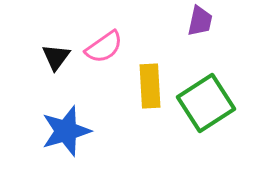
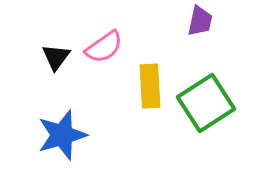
blue star: moved 4 px left, 4 px down
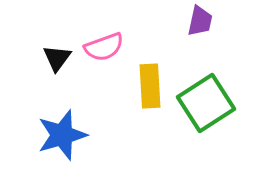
pink semicircle: rotated 15 degrees clockwise
black triangle: moved 1 px right, 1 px down
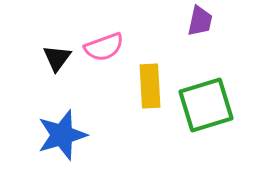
green square: moved 2 px down; rotated 16 degrees clockwise
